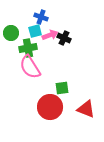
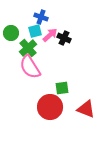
pink arrow: rotated 21 degrees counterclockwise
green cross: rotated 30 degrees counterclockwise
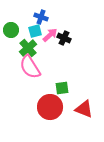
green circle: moved 3 px up
red triangle: moved 2 px left
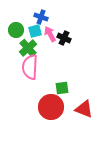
green circle: moved 5 px right
pink arrow: moved 1 px up; rotated 77 degrees counterclockwise
pink semicircle: rotated 35 degrees clockwise
red circle: moved 1 px right
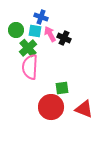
cyan square: rotated 24 degrees clockwise
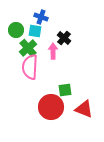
pink arrow: moved 3 px right, 17 px down; rotated 28 degrees clockwise
black cross: rotated 16 degrees clockwise
green square: moved 3 px right, 2 px down
